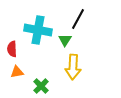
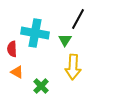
cyan cross: moved 3 px left, 3 px down
orange triangle: rotated 40 degrees clockwise
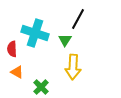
cyan cross: rotated 8 degrees clockwise
green cross: moved 1 px down
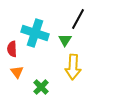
orange triangle: rotated 24 degrees clockwise
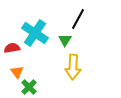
cyan cross: rotated 16 degrees clockwise
red semicircle: moved 1 px up; rotated 84 degrees clockwise
green cross: moved 12 px left
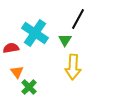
red semicircle: moved 1 px left
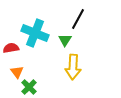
cyan cross: rotated 12 degrees counterclockwise
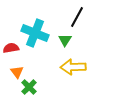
black line: moved 1 px left, 2 px up
yellow arrow: rotated 85 degrees clockwise
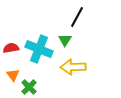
cyan cross: moved 4 px right, 16 px down
orange triangle: moved 4 px left, 3 px down
